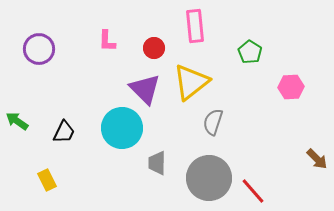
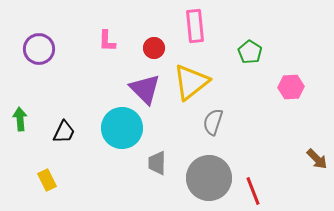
green arrow: moved 3 px right, 2 px up; rotated 50 degrees clockwise
red line: rotated 20 degrees clockwise
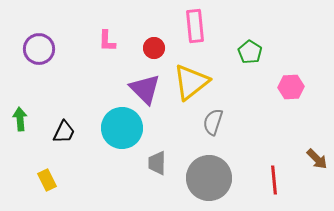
red line: moved 21 px right, 11 px up; rotated 16 degrees clockwise
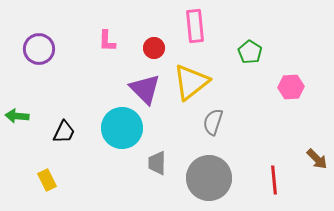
green arrow: moved 3 px left, 3 px up; rotated 80 degrees counterclockwise
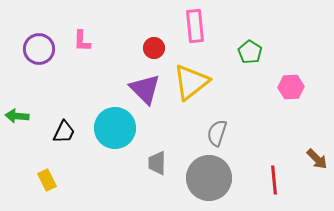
pink L-shape: moved 25 px left
gray semicircle: moved 4 px right, 11 px down
cyan circle: moved 7 px left
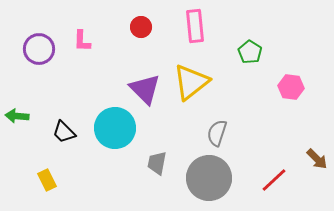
red circle: moved 13 px left, 21 px up
pink hexagon: rotated 10 degrees clockwise
black trapezoid: rotated 110 degrees clockwise
gray trapezoid: rotated 10 degrees clockwise
red line: rotated 52 degrees clockwise
